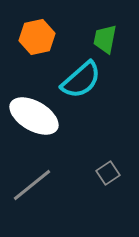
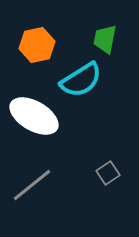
orange hexagon: moved 8 px down
cyan semicircle: rotated 9 degrees clockwise
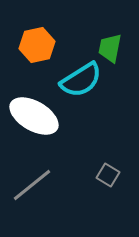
green trapezoid: moved 5 px right, 9 px down
gray square: moved 2 px down; rotated 25 degrees counterclockwise
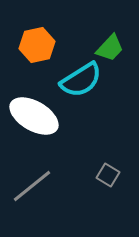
green trapezoid: rotated 148 degrees counterclockwise
gray line: moved 1 px down
